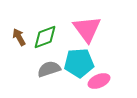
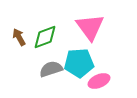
pink triangle: moved 3 px right, 2 px up
gray semicircle: moved 2 px right
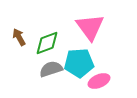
green diamond: moved 2 px right, 6 px down
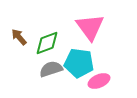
brown arrow: rotated 12 degrees counterclockwise
cyan pentagon: rotated 12 degrees clockwise
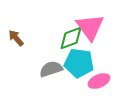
brown arrow: moved 3 px left, 1 px down
green diamond: moved 24 px right, 5 px up
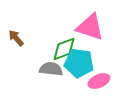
pink triangle: rotated 36 degrees counterclockwise
green diamond: moved 7 px left, 11 px down
gray semicircle: rotated 25 degrees clockwise
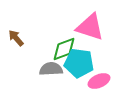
gray semicircle: rotated 10 degrees counterclockwise
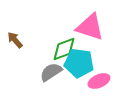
brown arrow: moved 1 px left, 2 px down
gray semicircle: moved 3 px down; rotated 30 degrees counterclockwise
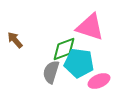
gray semicircle: rotated 40 degrees counterclockwise
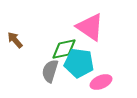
pink triangle: rotated 16 degrees clockwise
green diamond: rotated 8 degrees clockwise
gray semicircle: moved 1 px left, 1 px up
pink ellipse: moved 2 px right, 1 px down
